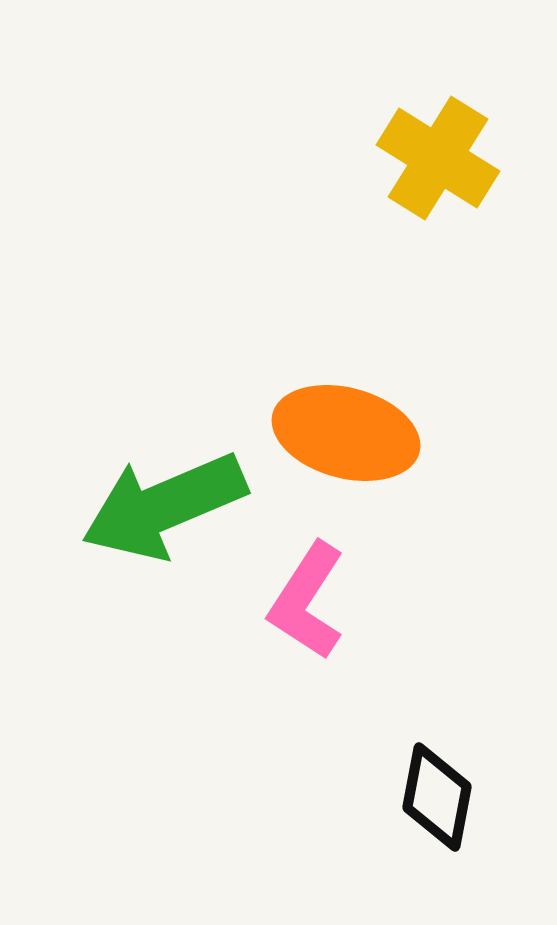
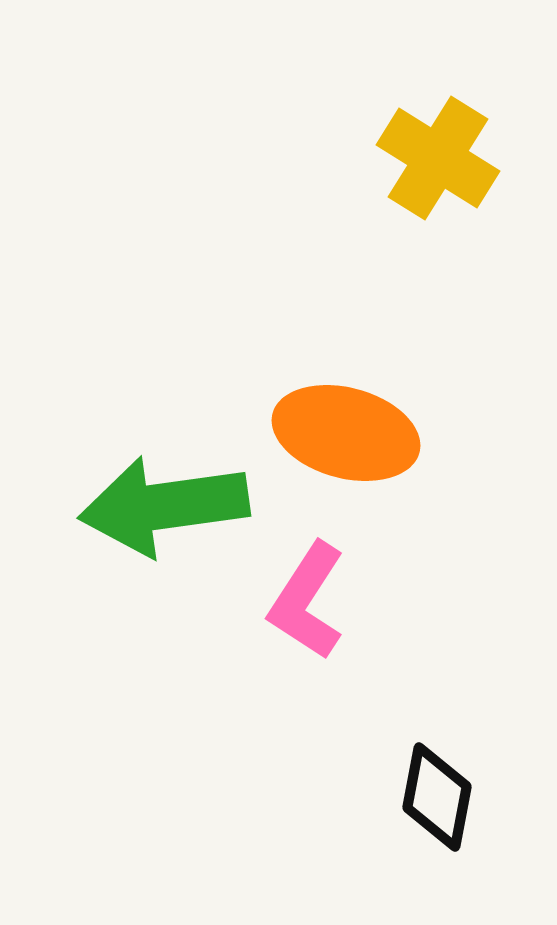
green arrow: rotated 15 degrees clockwise
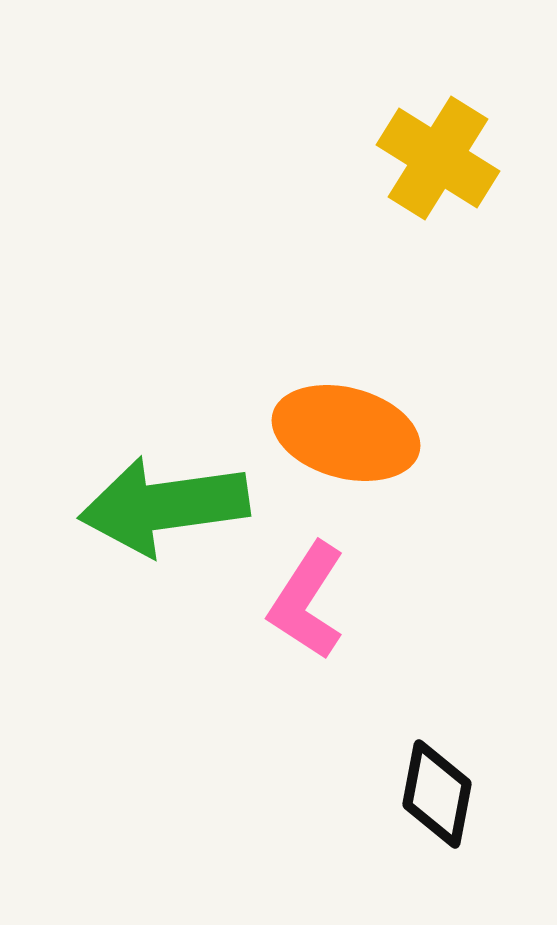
black diamond: moved 3 px up
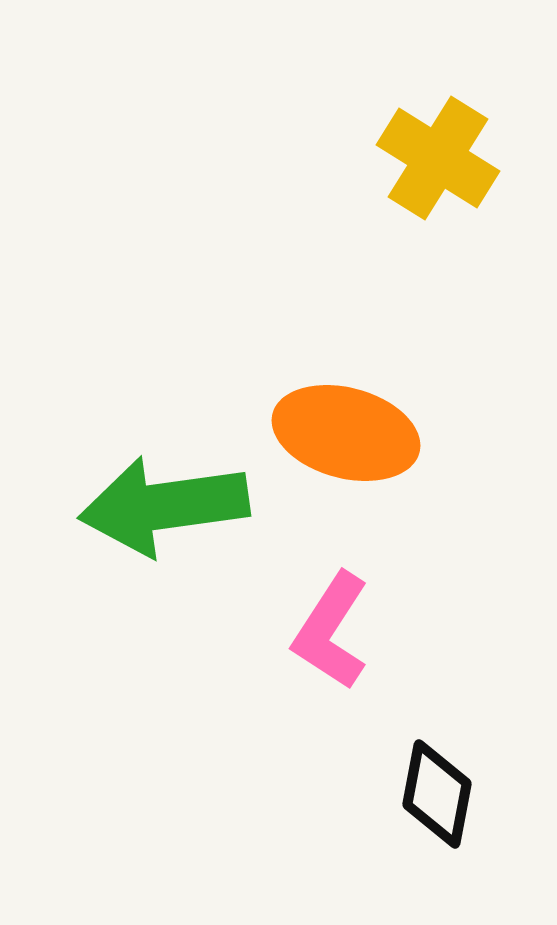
pink L-shape: moved 24 px right, 30 px down
